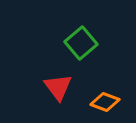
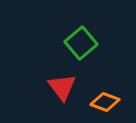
red triangle: moved 4 px right
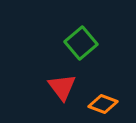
orange diamond: moved 2 px left, 2 px down
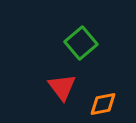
orange diamond: rotated 32 degrees counterclockwise
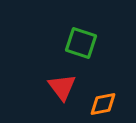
green square: rotated 32 degrees counterclockwise
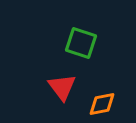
orange diamond: moved 1 px left
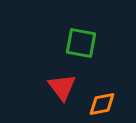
green square: rotated 8 degrees counterclockwise
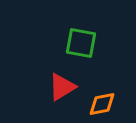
red triangle: rotated 36 degrees clockwise
